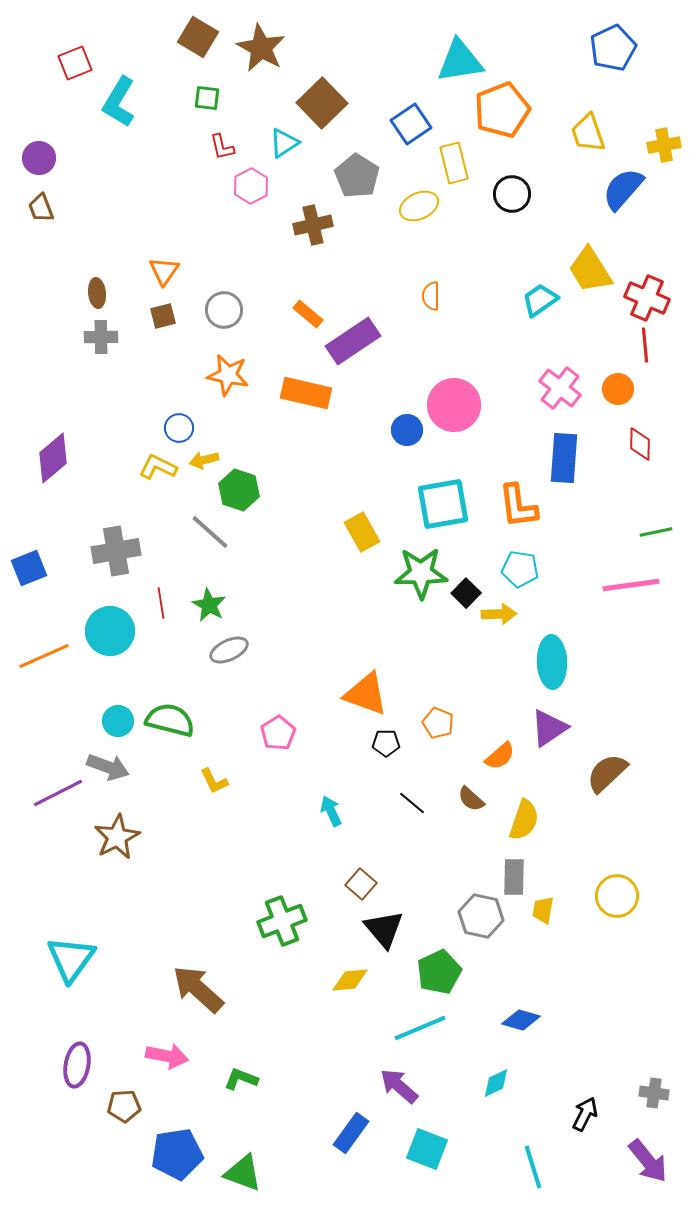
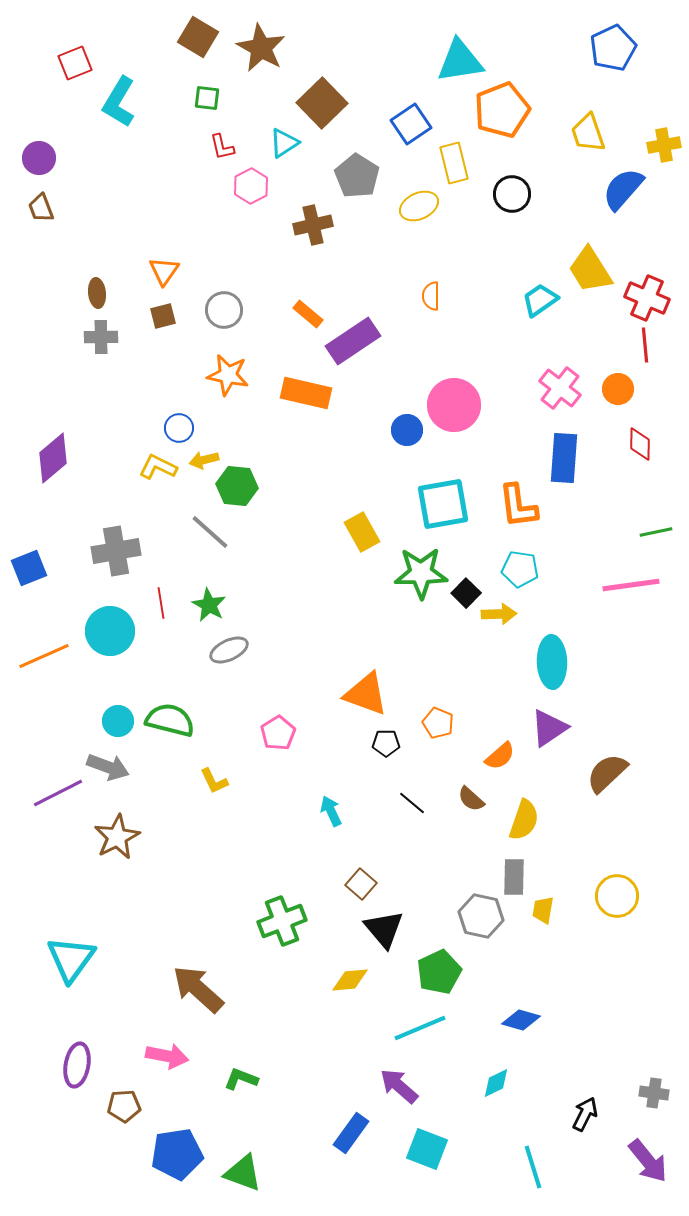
green hexagon at (239, 490): moved 2 px left, 4 px up; rotated 12 degrees counterclockwise
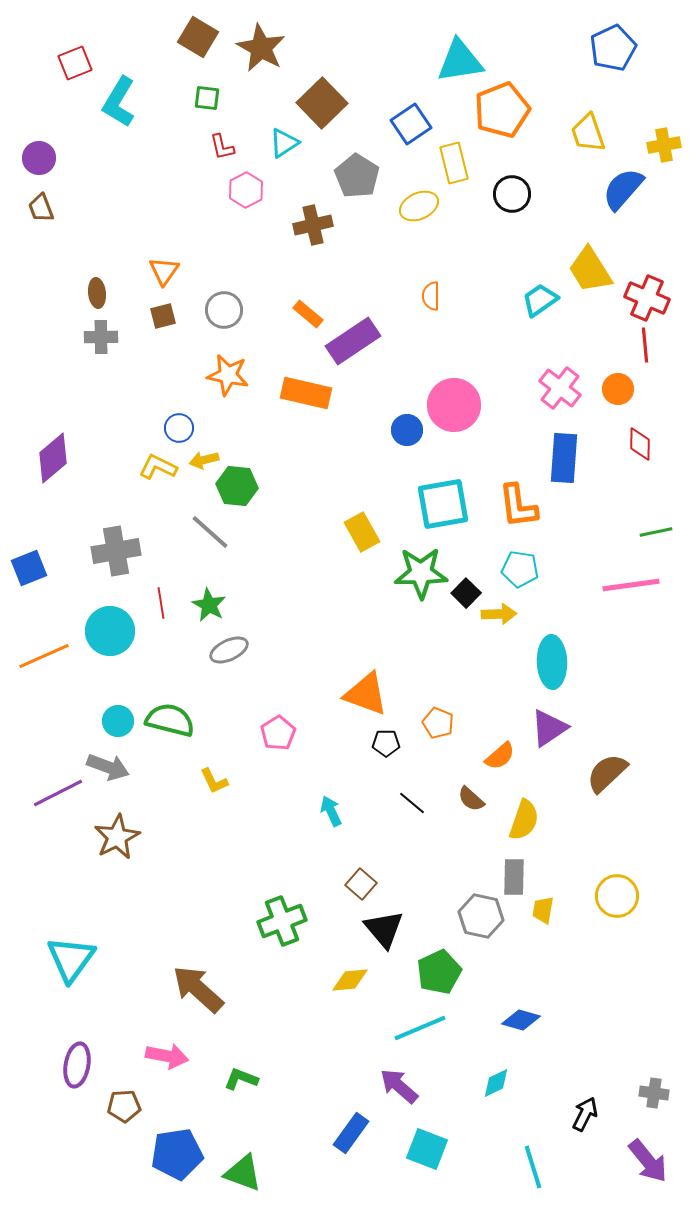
pink hexagon at (251, 186): moved 5 px left, 4 px down
